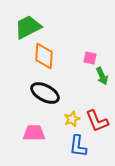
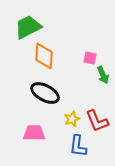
green arrow: moved 1 px right, 1 px up
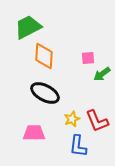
pink square: moved 2 px left; rotated 16 degrees counterclockwise
green arrow: moved 1 px left, 1 px up; rotated 78 degrees clockwise
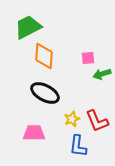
green arrow: rotated 18 degrees clockwise
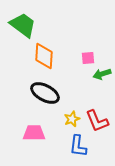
green trapezoid: moved 5 px left, 2 px up; rotated 64 degrees clockwise
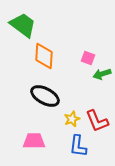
pink square: rotated 24 degrees clockwise
black ellipse: moved 3 px down
pink trapezoid: moved 8 px down
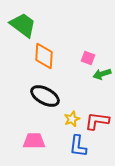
red L-shape: rotated 120 degrees clockwise
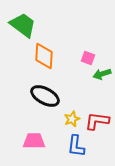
blue L-shape: moved 2 px left
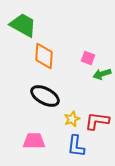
green trapezoid: rotated 8 degrees counterclockwise
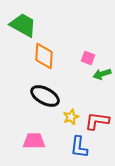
yellow star: moved 1 px left, 2 px up
blue L-shape: moved 3 px right, 1 px down
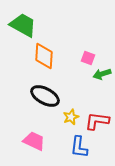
pink trapezoid: rotated 25 degrees clockwise
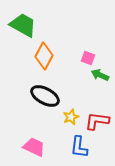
orange diamond: rotated 24 degrees clockwise
green arrow: moved 2 px left, 1 px down; rotated 42 degrees clockwise
pink trapezoid: moved 6 px down
